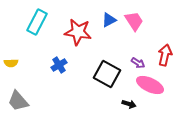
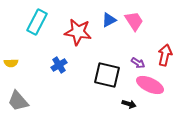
black square: moved 1 px down; rotated 16 degrees counterclockwise
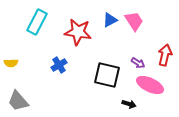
blue triangle: moved 1 px right
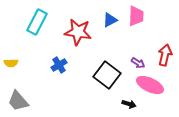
pink trapezoid: moved 2 px right, 5 px up; rotated 35 degrees clockwise
black square: rotated 24 degrees clockwise
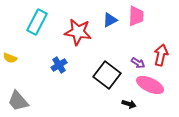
red arrow: moved 4 px left
yellow semicircle: moved 1 px left, 5 px up; rotated 24 degrees clockwise
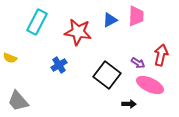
black arrow: rotated 16 degrees counterclockwise
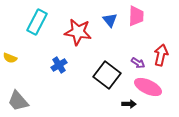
blue triangle: rotated 42 degrees counterclockwise
pink ellipse: moved 2 px left, 2 px down
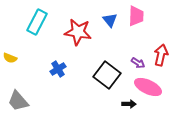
blue cross: moved 1 px left, 4 px down
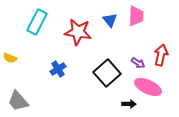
black square: moved 2 px up; rotated 12 degrees clockwise
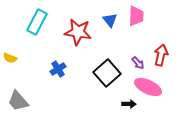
purple arrow: rotated 16 degrees clockwise
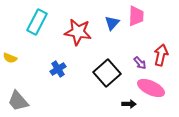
blue triangle: moved 2 px right, 3 px down; rotated 21 degrees clockwise
purple arrow: moved 2 px right
pink ellipse: moved 3 px right, 1 px down
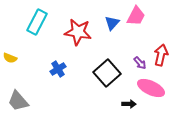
pink trapezoid: rotated 25 degrees clockwise
